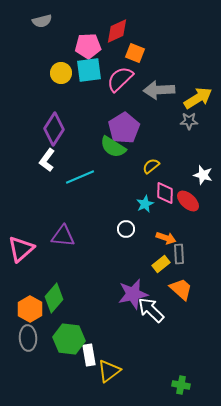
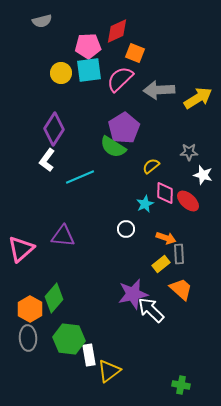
gray star: moved 31 px down
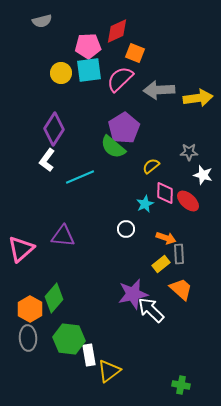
yellow arrow: rotated 24 degrees clockwise
green semicircle: rotated 8 degrees clockwise
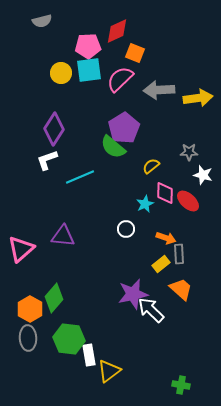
white L-shape: rotated 35 degrees clockwise
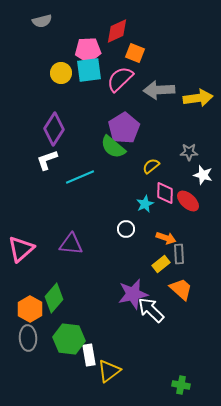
pink pentagon: moved 4 px down
purple triangle: moved 8 px right, 8 px down
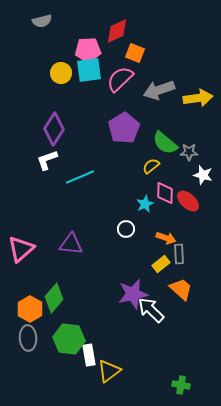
gray arrow: rotated 16 degrees counterclockwise
green semicircle: moved 52 px right, 4 px up
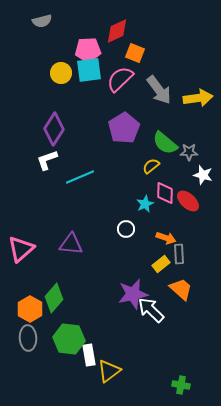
gray arrow: rotated 108 degrees counterclockwise
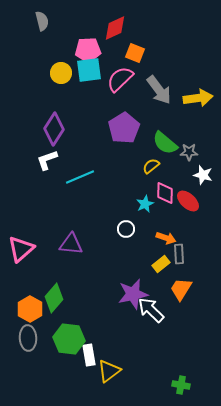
gray semicircle: rotated 90 degrees counterclockwise
red diamond: moved 2 px left, 3 px up
orange trapezoid: rotated 100 degrees counterclockwise
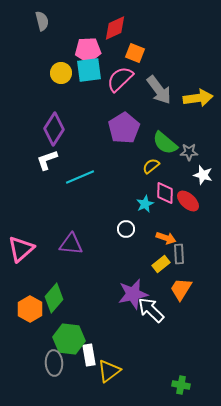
gray ellipse: moved 26 px right, 25 px down
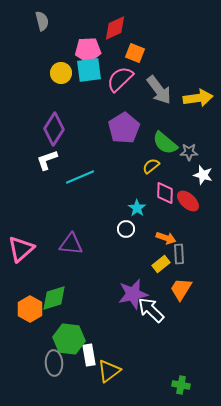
cyan star: moved 8 px left, 4 px down; rotated 12 degrees counterclockwise
green diamond: rotated 32 degrees clockwise
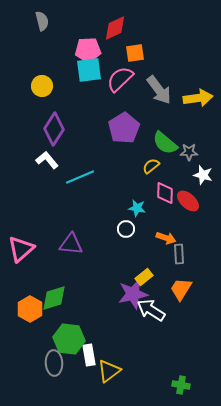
orange square: rotated 30 degrees counterclockwise
yellow circle: moved 19 px left, 13 px down
white L-shape: rotated 70 degrees clockwise
cyan star: rotated 24 degrees counterclockwise
yellow rectangle: moved 17 px left, 13 px down
white arrow: rotated 12 degrees counterclockwise
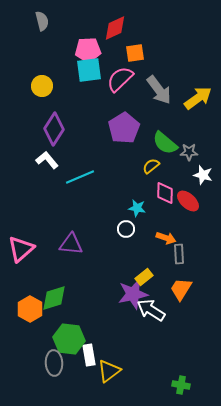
yellow arrow: rotated 28 degrees counterclockwise
